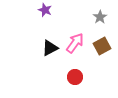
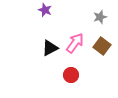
gray star: rotated 16 degrees clockwise
brown square: rotated 24 degrees counterclockwise
red circle: moved 4 px left, 2 px up
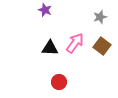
black triangle: rotated 30 degrees clockwise
red circle: moved 12 px left, 7 px down
